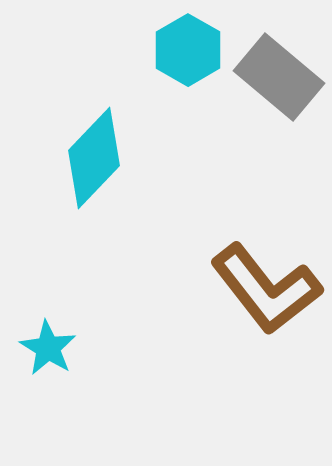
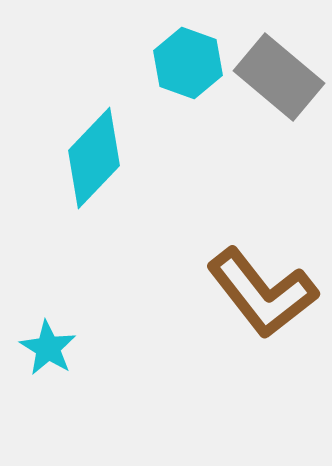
cyan hexagon: moved 13 px down; rotated 10 degrees counterclockwise
brown L-shape: moved 4 px left, 4 px down
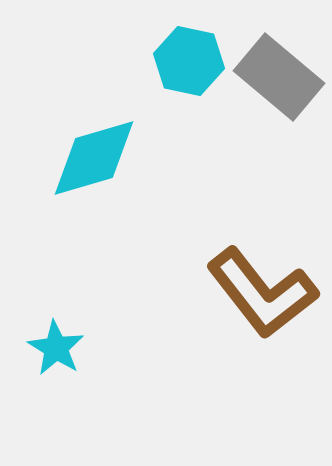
cyan hexagon: moved 1 px right, 2 px up; rotated 8 degrees counterclockwise
cyan diamond: rotated 30 degrees clockwise
cyan star: moved 8 px right
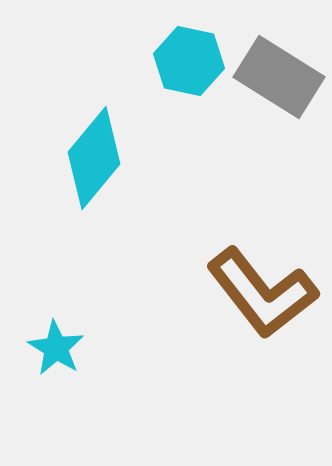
gray rectangle: rotated 8 degrees counterclockwise
cyan diamond: rotated 34 degrees counterclockwise
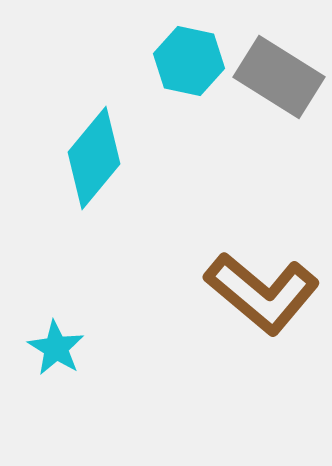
brown L-shape: rotated 12 degrees counterclockwise
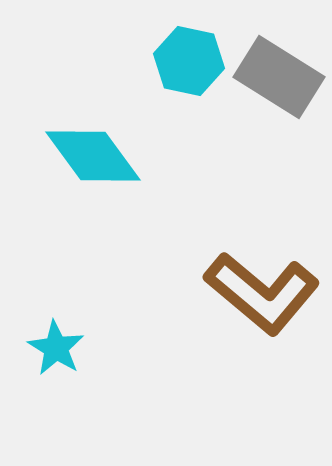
cyan diamond: moved 1 px left, 2 px up; rotated 76 degrees counterclockwise
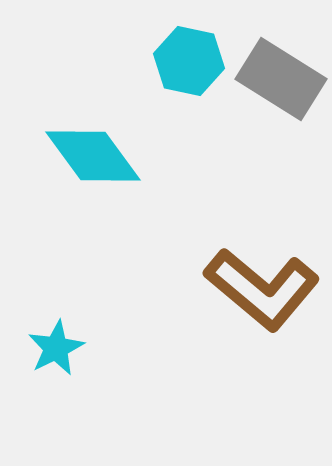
gray rectangle: moved 2 px right, 2 px down
brown L-shape: moved 4 px up
cyan star: rotated 14 degrees clockwise
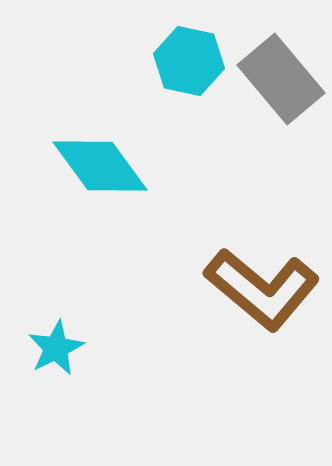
gray rectangle: rotated 18 degrees clockwise
cyan diamond: moved 7 px right, 10 px down
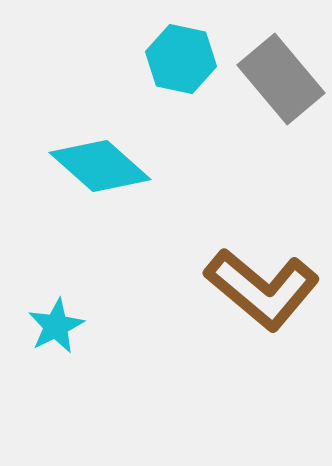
cyan hexagon: moved 8 px left, 2 px up
cyan diamond: rotated 12 degrees counterclockwise
cyan star: moved 22 px up
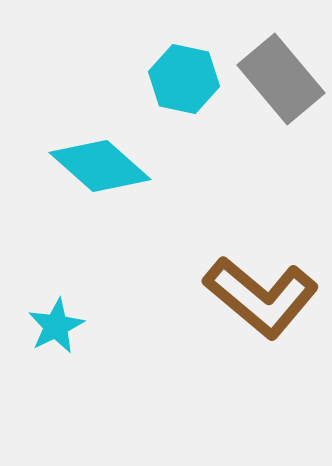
cyan hexagon: moved 3 px right, 20 px down
brown L-shape: moved 1 px left, 8 px down
